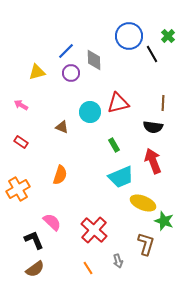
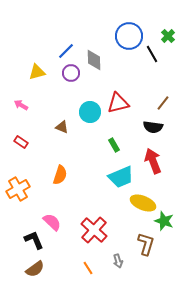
brown line: rotated 35 degrees clockwise
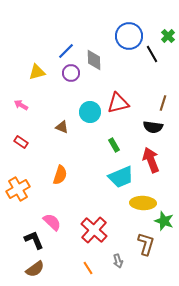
brown line: rotated 21 degrees counterclockwise
red arrow: moved 2 px left, 1 px up
yellow ellipse: rotated 20 degrees counterclockwise
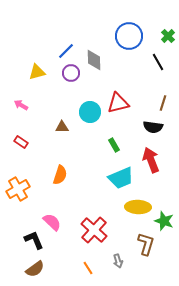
black line: moved 6 px right, 8 px down
brown triangle: rotated 24 degrees counterclockwise
cyan trapezoid: moved 1 px down
yellow ellipse: moved 5 px left, 4 px down
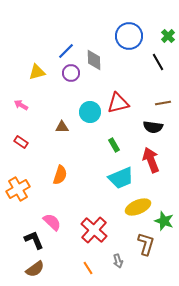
brown line: rotated 63 degrees clockwise
yellow ellipse: rotated 25 degrees counterclockwise
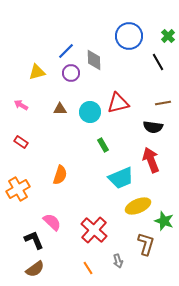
brown triangle: moved 2 px left, 18 px up
green rectangle: moved 11 px left
yellow ellipse: moved 1 px up
